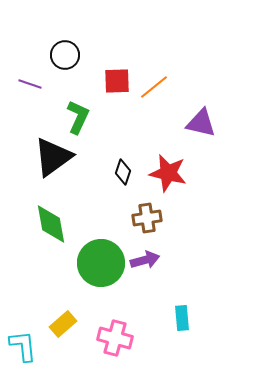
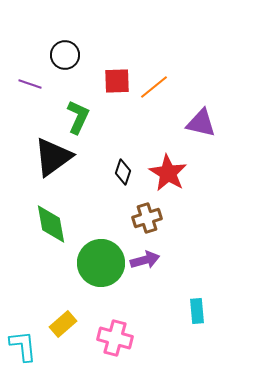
red star: rotated 18 degrees clockwise
brown cross: rotated 8 degrees counterclockwise
cyan rectangle: moved 15 px right, 7 px up
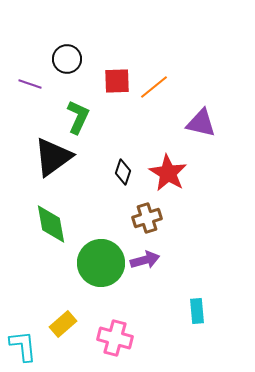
black circle: moved 2 px right, 4 px down
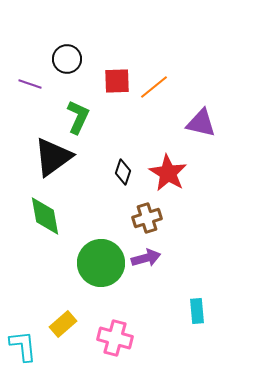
green diamond: moved 6 px left, 8 px up
purple arrow: moved 1 px right, 2 px up
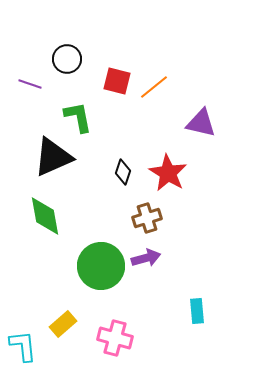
red square: rotated 16 degrees clockwise
green L-shape: rotated 36 degrees counterclockwise
black triangle: rotated 12 degrees clockwise
green circle: moved 3 px down
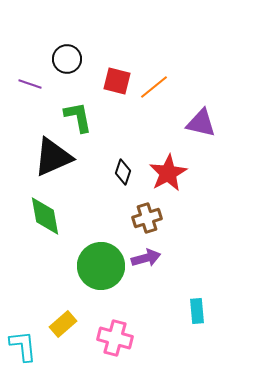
red star: rotated 12 degrees clockwise
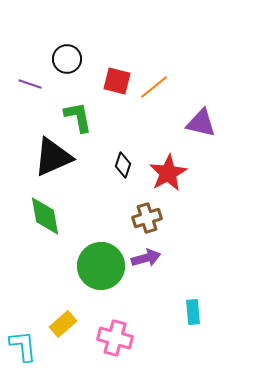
black diamond: moved 7 px up
cyan rectangle: moved 4 px left, 1 px down
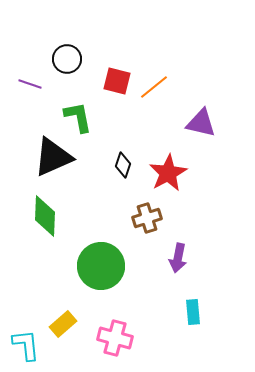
green diamond: rotated 12 degrees clockwise
purple arrow: moved 32 px right; rotated 116 degrees clockwise
cyan L-shape: moved 3 px right, 1 px up
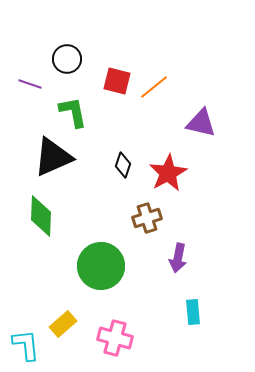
green L-shape: moved 5 px left, 5 px up
green diamond: moved 4 px left
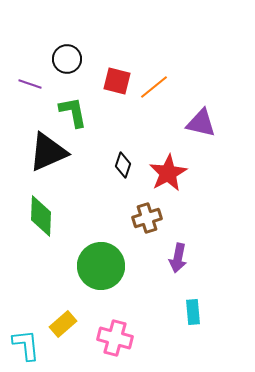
black triangle: moved 5 px left, 5 px up
